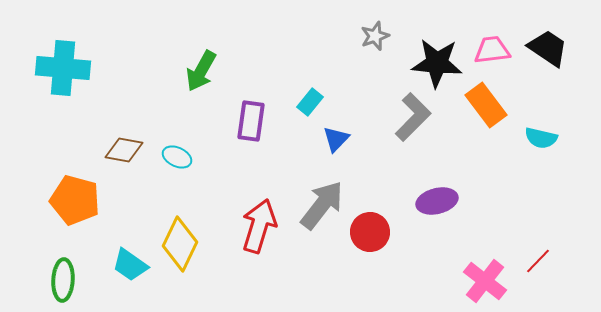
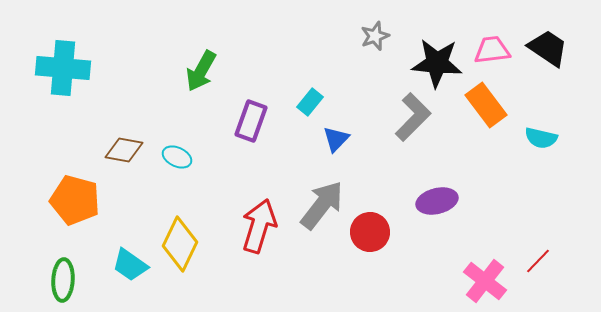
purple rectangle: rotated 12 degrees clockwise
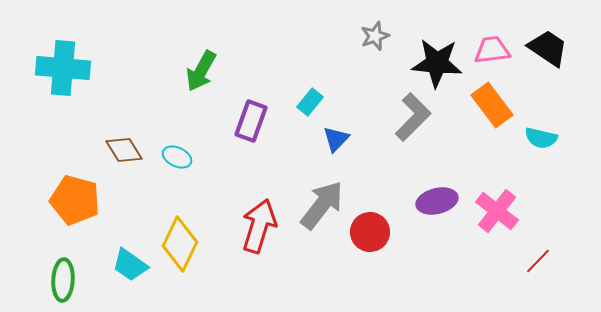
orange rectangle: moved 6 px right
brown diamond: rotated 48 degrees clockwise
pink cross: moved 12 px right, 70 px up
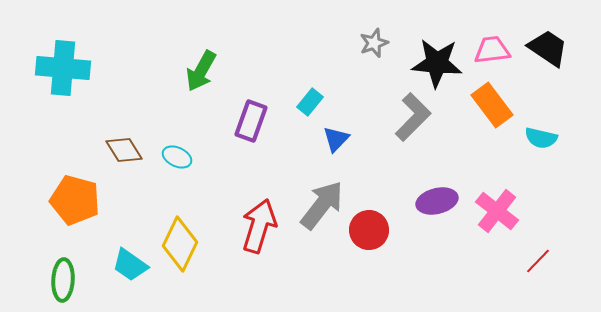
gray star: moved 1 px left, 7 px down
red circle: moved 1 px left, 2 px up
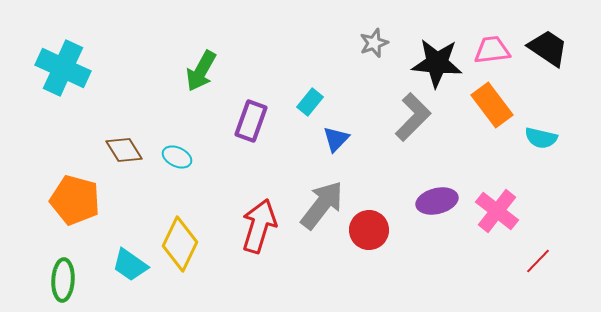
cyan cross: rotated 20 degrees clockwise
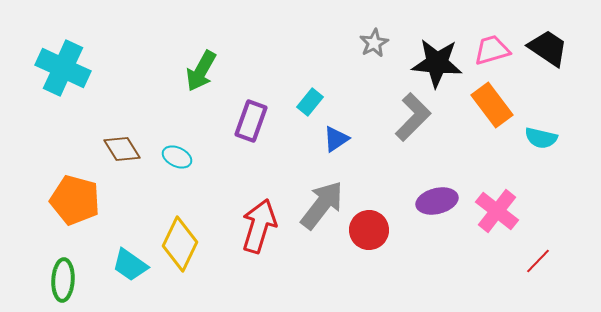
gray star: rotated 8 degrees counterclockwise
pink trapezoid: rotated 9 degrees counterclockwise
blue triangle: rotated 12 degrees clockwise
brown diamond: moved 2 px left, 1 px up
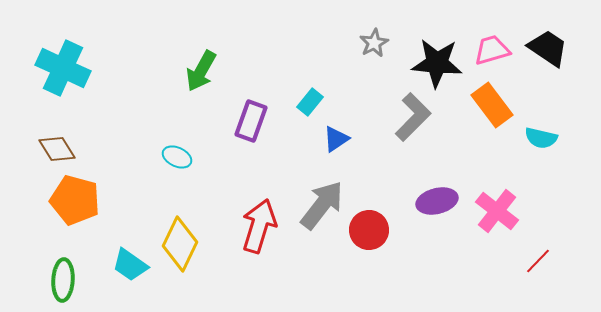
brown diamond: moved 65 px left
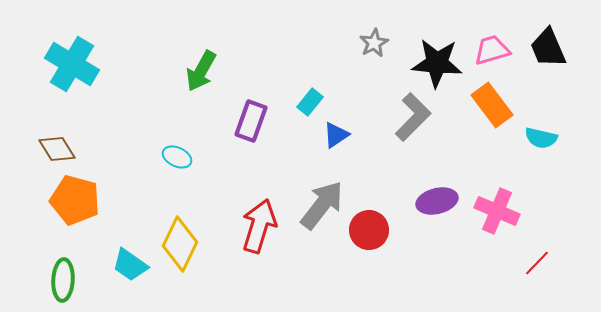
black trapezoid: rotated 147 degrees counterclockwise
cyan cross: moved 9 px right, 4 px up; rotated 6 degrees clockwise
blue triangle: moved 4 px up
pink cross: rotated 15 degrees counterclockwise
red line: moved 1 px left, 2 px down
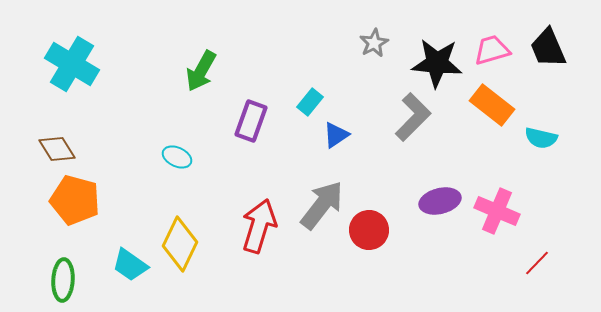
orange rectangle: rotated 15 degrees counterclockwise
purple ellipse: moved 3 px right
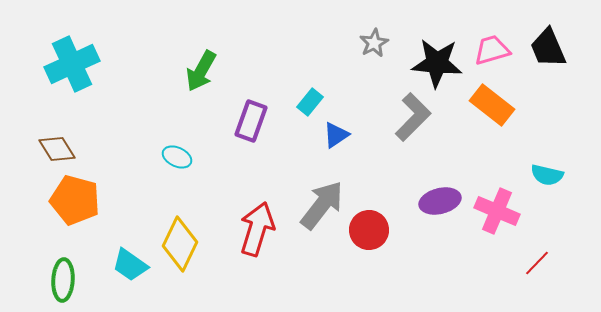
cyan cross: rotated 34 degrees clockwise
cyan semicircle: moved 6 px right, 37 px down
red arrow: moved 2 px left, 3 px down
